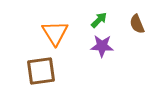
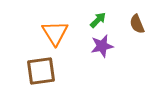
green arrow: moved 1 px left
purple star: rotated 15 degrees counterclockwise
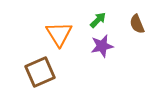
orange triangle: moved 4 px right, 1 px down
brown square: moved 1 px left, 1 px down; rotated 16 degrees counterclockwise
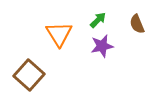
brown square: moved 11 px left, 3 px down; rotated 24 degrees counterclockwise
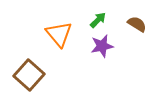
brown semicircle: rotated 144 degrees clockwise
orange triangle: rotated 8 degrees counterclockwise
